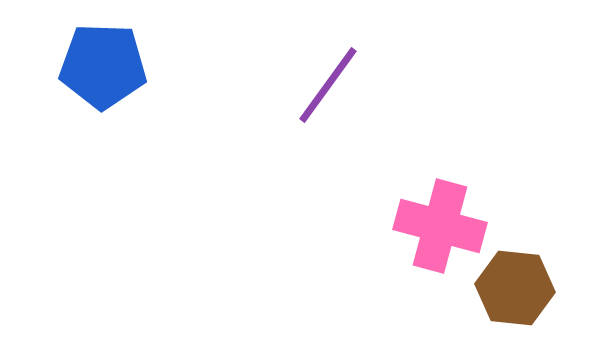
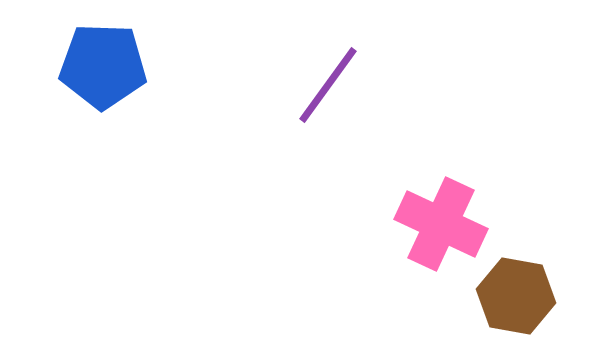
pink cross: moved 1 px right, 2 px up; rotated 10 degrees clockwise
brown hexagon: moved 1 px right, 8 px down; rotated 4 degrees clockwise
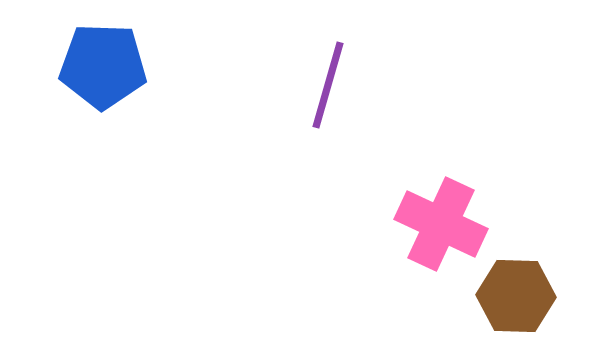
purple line: rotated 20 degrees counterclockwise
brown hexagon: rotated 8 degrees counterclockwise
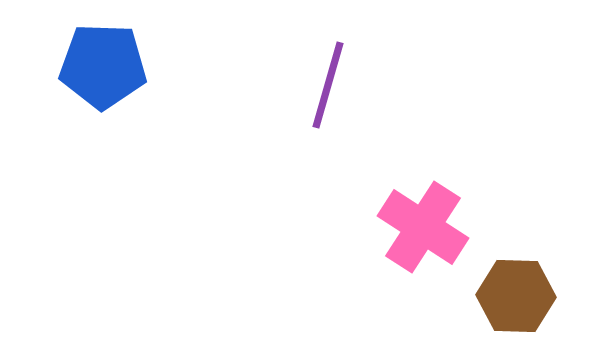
pink cross: moved 18 px left, 3 px down; rotated 8 degrees clockwise
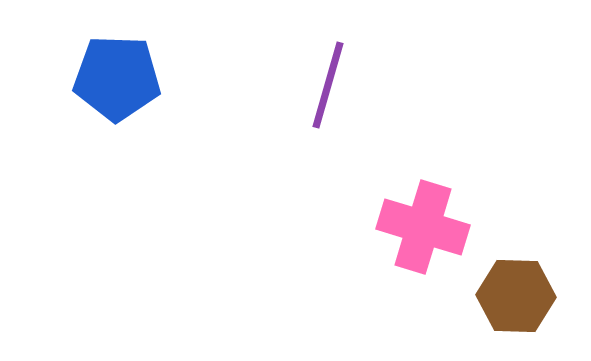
blue pentagon: moved 14 px right, 12 px down
pink cross: rotated 16 degrees counterclockwise
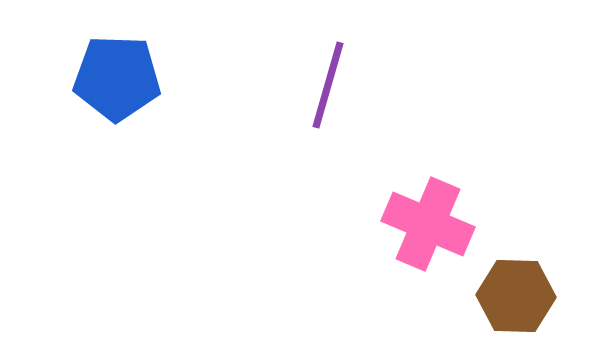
pink cross: moved 5 px right, 3 px up; rotated 6 degrees clockwise
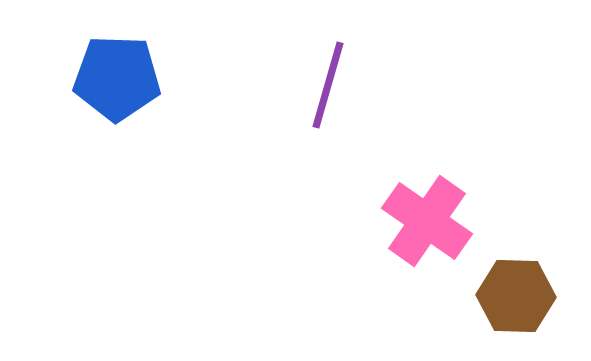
pink cross: moved 1 px left, 3 px up; rotated 12 degrees clockwise
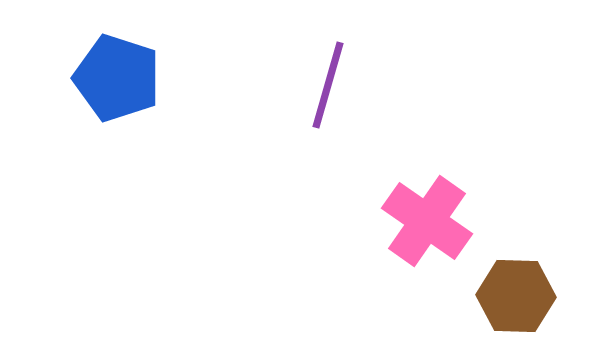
blue pentagon: rotated 16 degrees clockwise
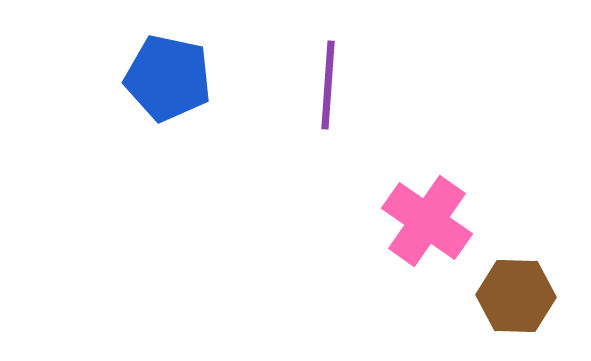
blue pentagon: moved 51 px right; rotated 6 degrees counterclockwise
purple line: rotated 12 degrees counterclockwise
